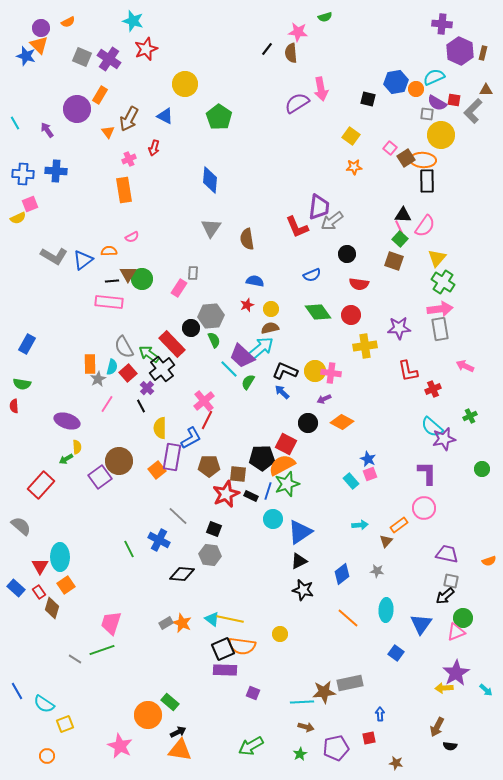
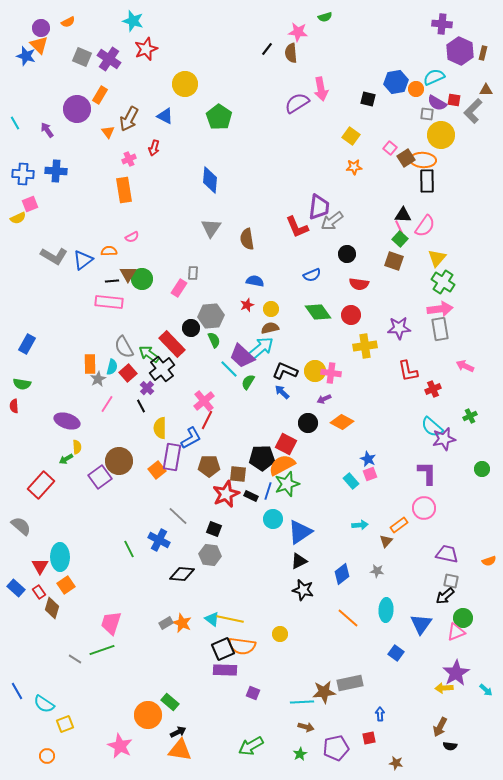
brown arrow at (437, 727): moved 3 px right
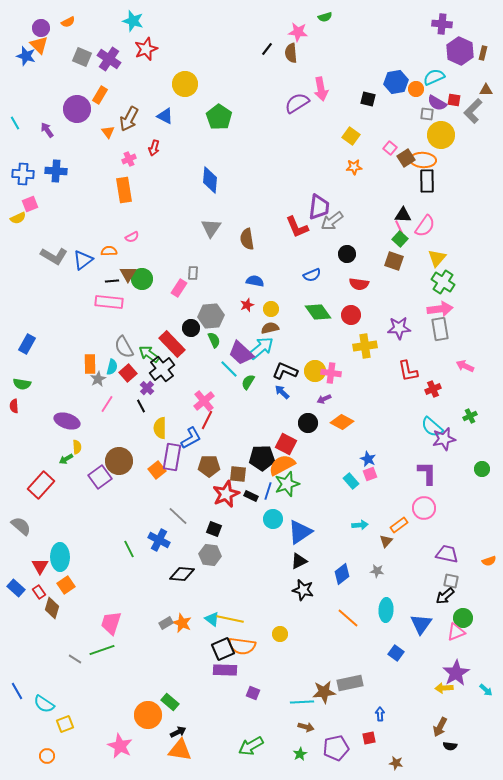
purple trapezoid at (242, 356): moved 1 px left, 3 px up
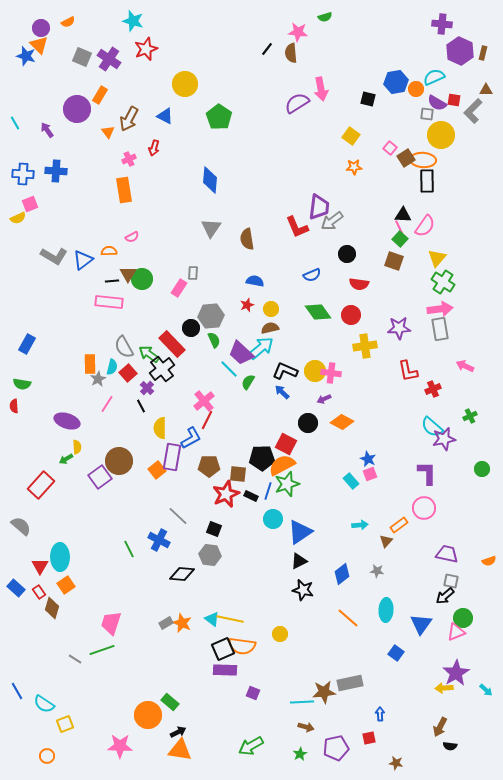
pink star at (120, 746): rotated 25 degrees counterclockwise
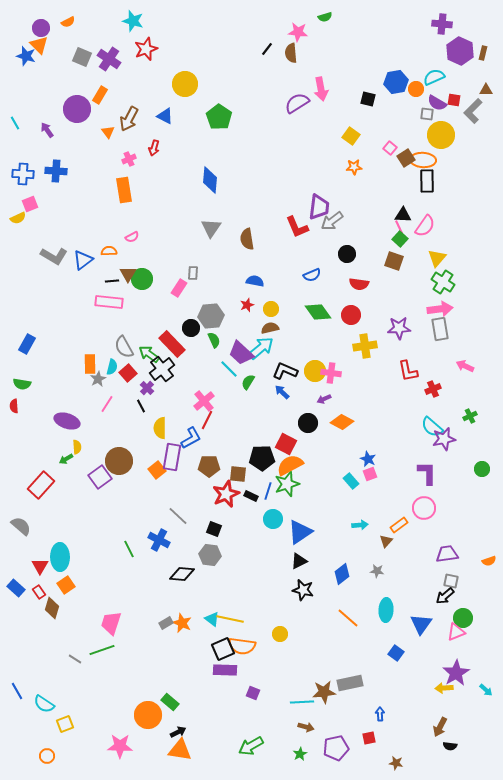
orange semicircle at (282, 465): moved 8 px right
purple trapezoid at (447, 554): rotated 20 degrees counterclockwise
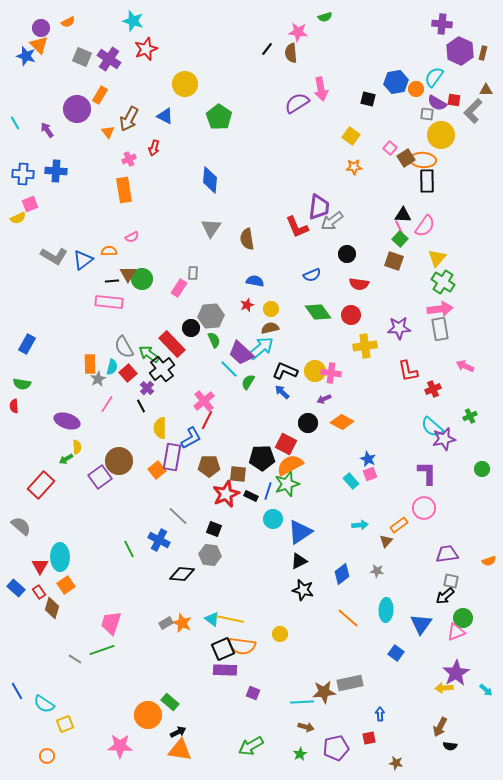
cyan semicircle at (434, 77): rotated 30 degrees counterclockwise
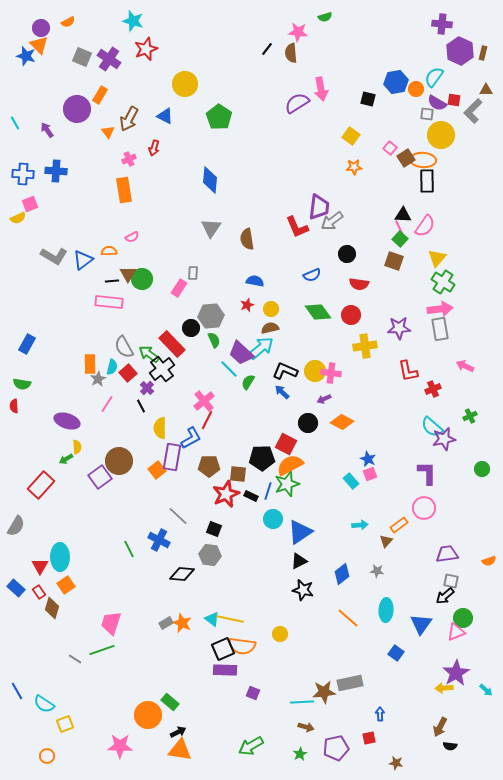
gray semicircle at (21, 526): moved 5 px left; rotated 80 degrees clockwise
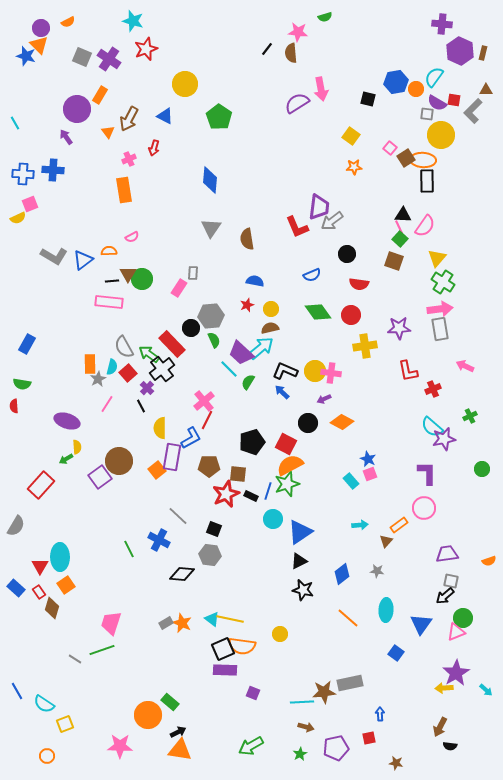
purple arrow at (47, 130): moved 19 px right, 7 px down
blue cross at (56, 171): moved 3 px left, 1 px up
black pentagon at (262, 458): moved 10 px left, 16 px up; rotated 15 degrees counterclockwise
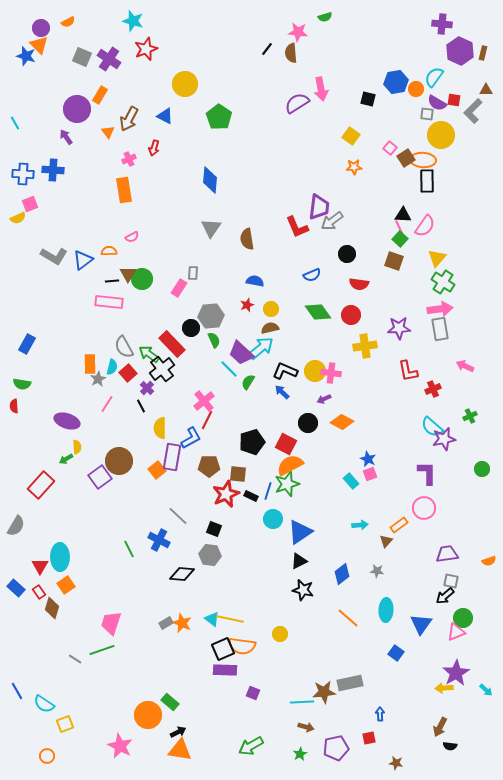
pink star at (120, 746): rotated 25 degrees clockwise
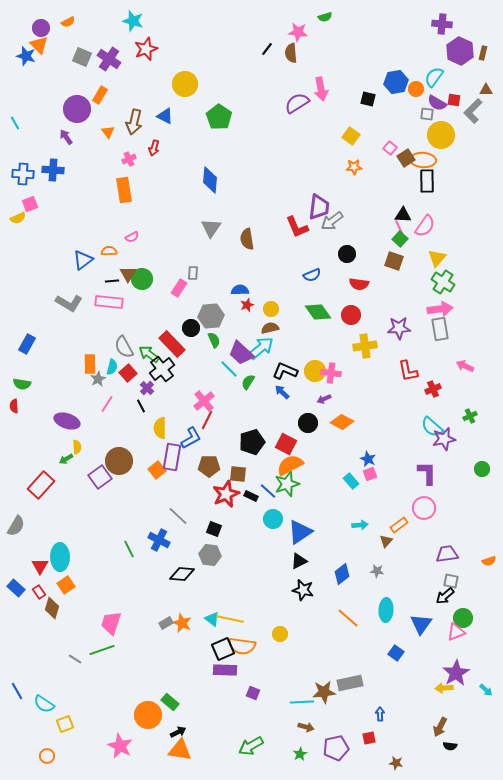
brown arrow at (129, 119): moved 5 px right, 3 px down; rotated 15 degrees counterclockwise
gray L-shape at (54, 256): moved 15 px right, 47 px down
blue semicircle at (255, 281): moved 15 px left, 9 px down; rotated 12 degrees counterclockwise
blue line at (268, 491): rotated 66 degrees counterclockwise
